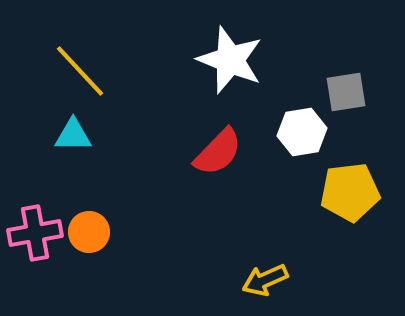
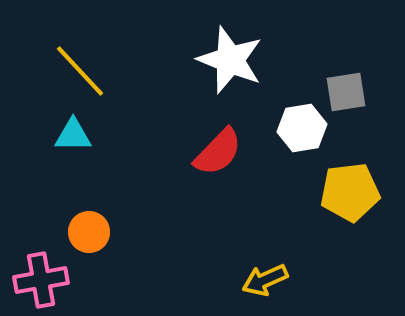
white hexagon: moved 4 px up
pink cross: moved 6 px right, 47 px down
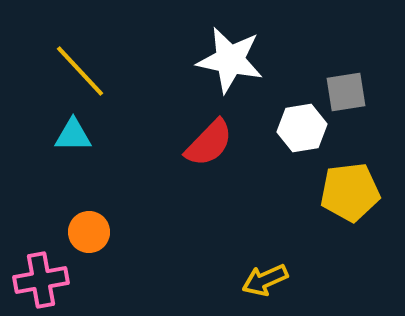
white star: rotated 10 degrees counterclockwise
red semicircle: moved 9 px left, 9 px up
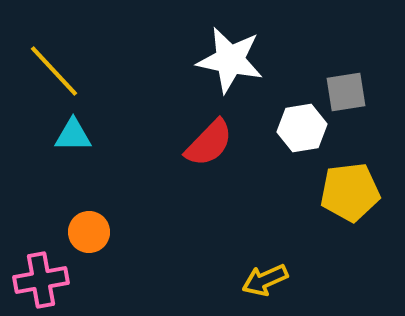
yellow line: moved 26 px left
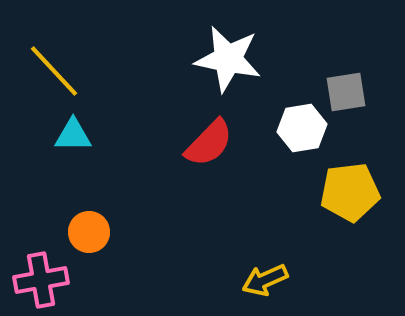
white star: moved 2 px left, 1 px up
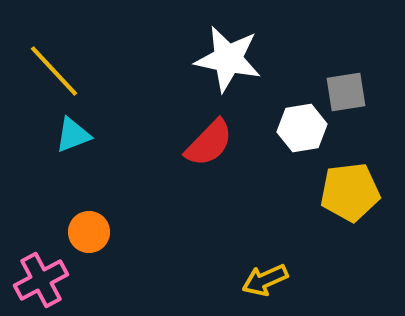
cyan triangle: rotated 21 degrees counterclockwise
pink cross: rotated 18 degrees counterclockwise
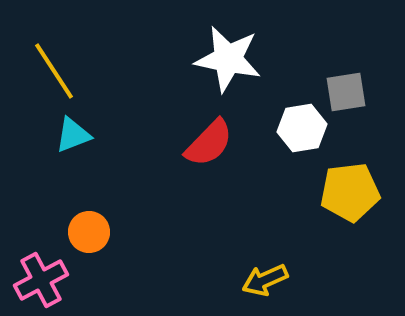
yellow line: rotated 10 degrees clockwise
